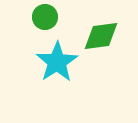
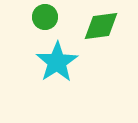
green diamond: moved 10 px up
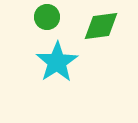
green circle: moved 2 px right
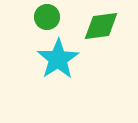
cyan star: moved 1 px right, 3 px up
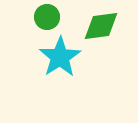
cyan star: moved 2 px right, 2 px up
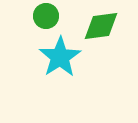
green circle: moved 1 px left, 1 px up
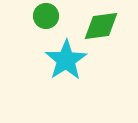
cyan star: moved 6 px right, 3 px down
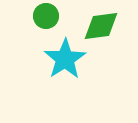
cyan star: moved 1 px left, 1 px up
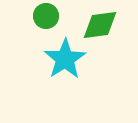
green diamond: moved 1 px left, 1 px up
